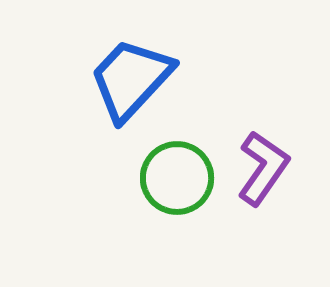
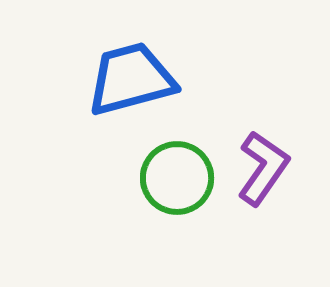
blue trapezoid: rotated 32 degrees clockwise
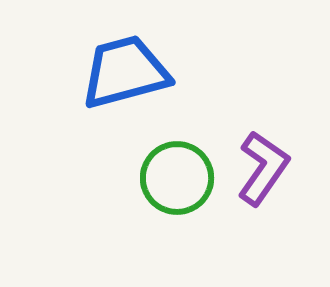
blue trapezoid: moved 6 px left, 7 px up
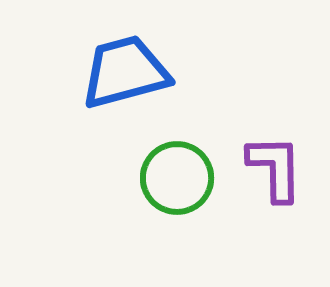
purple L-shape: moved 12 px right; rotated 36 degrees counterclockwise
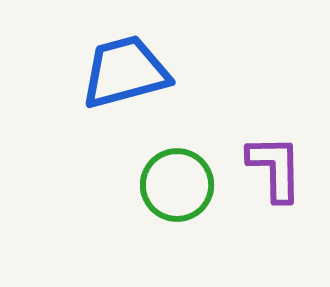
green circle: moved 7 px down
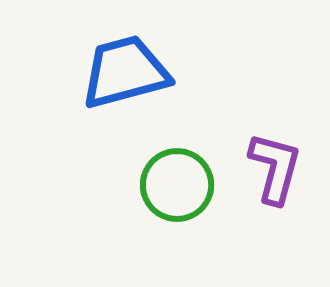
purple L-shape: rotated 16 degrees clockwise
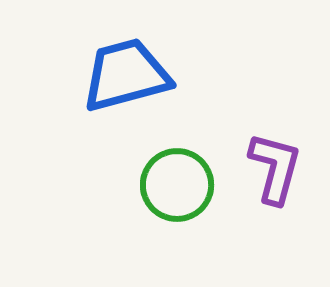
blue trapezoid: moved 1 px right, 3 px down
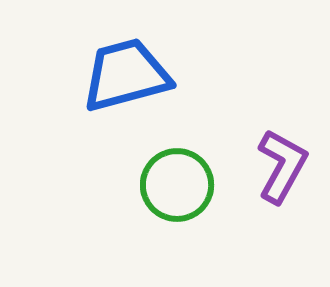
purple L-shape: moved 7 px right, 2 px up; rotated 14 degrees clockwise
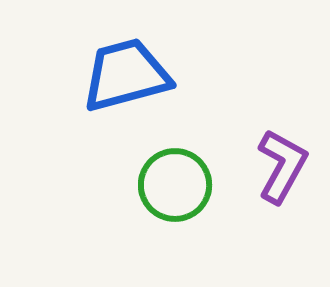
green circle: moved 2 px left
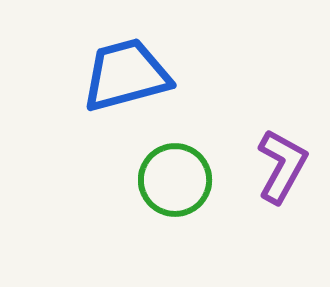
green circle: moved 5 px up
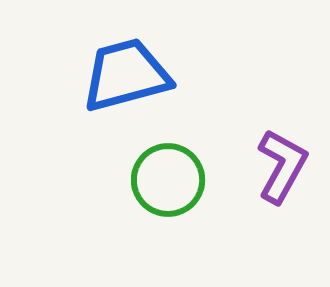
green circle: moved 7 px left
